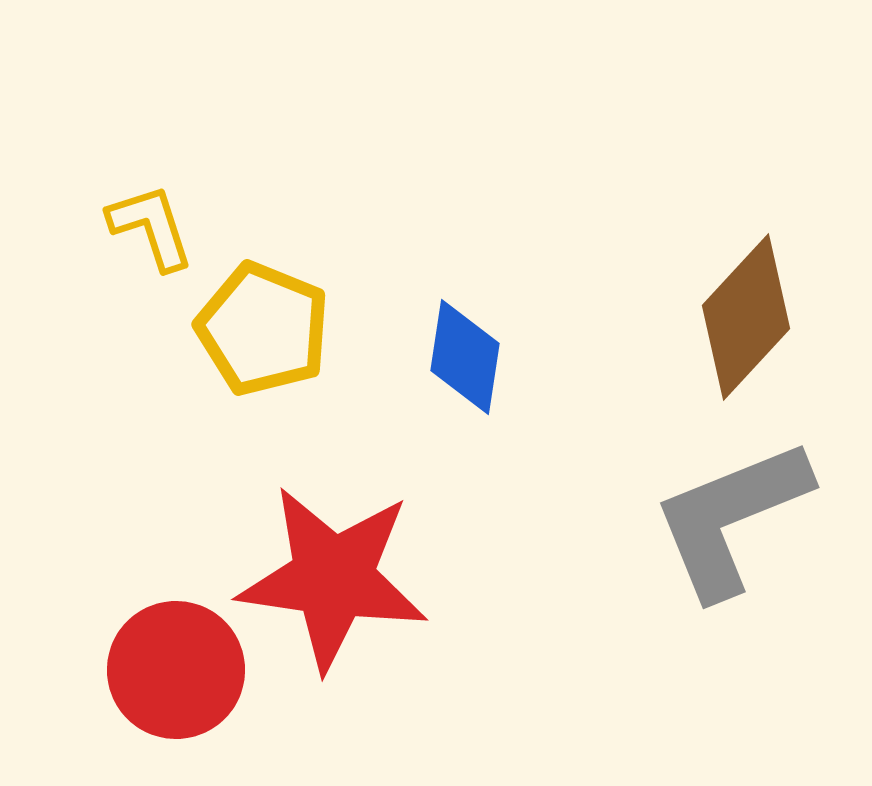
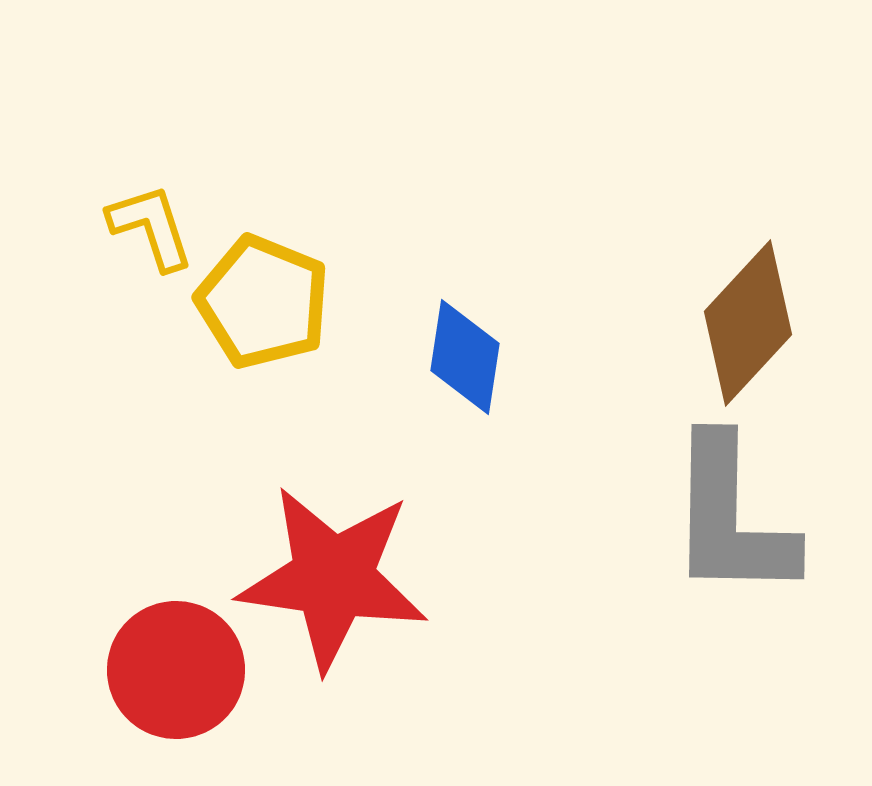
brown diamond: moved 2 px right, 6 px down
yellow pentagon: moved 27 px up
gray L-shape: rotated 67 degrees counterclockwise
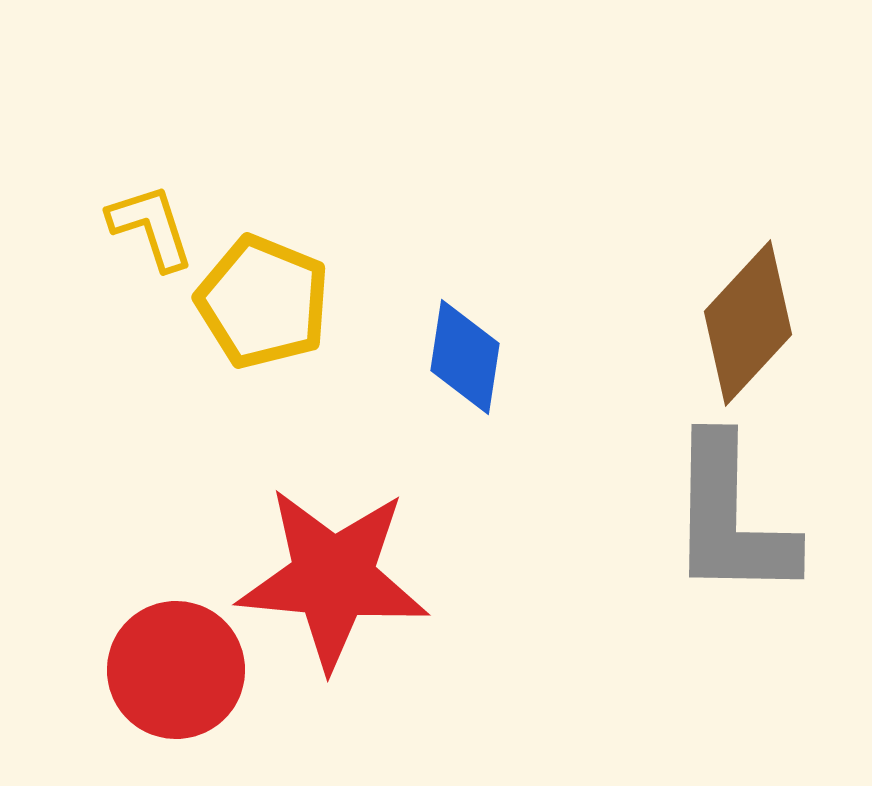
red star: rotated 3 degrees counterclockwise
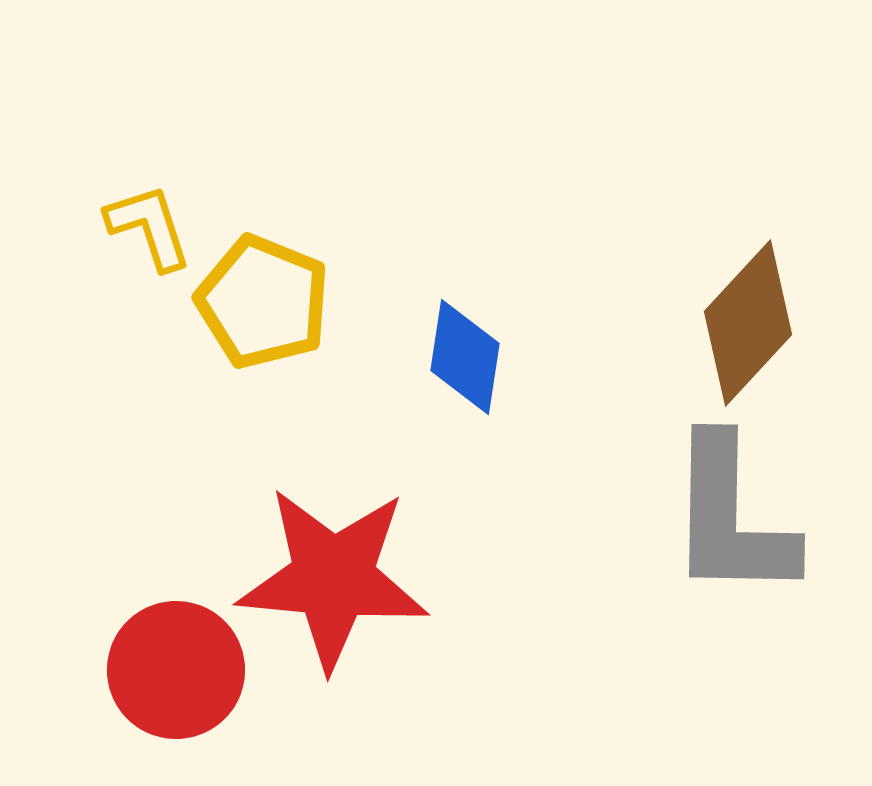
yellow L-shape: moved 2 px left
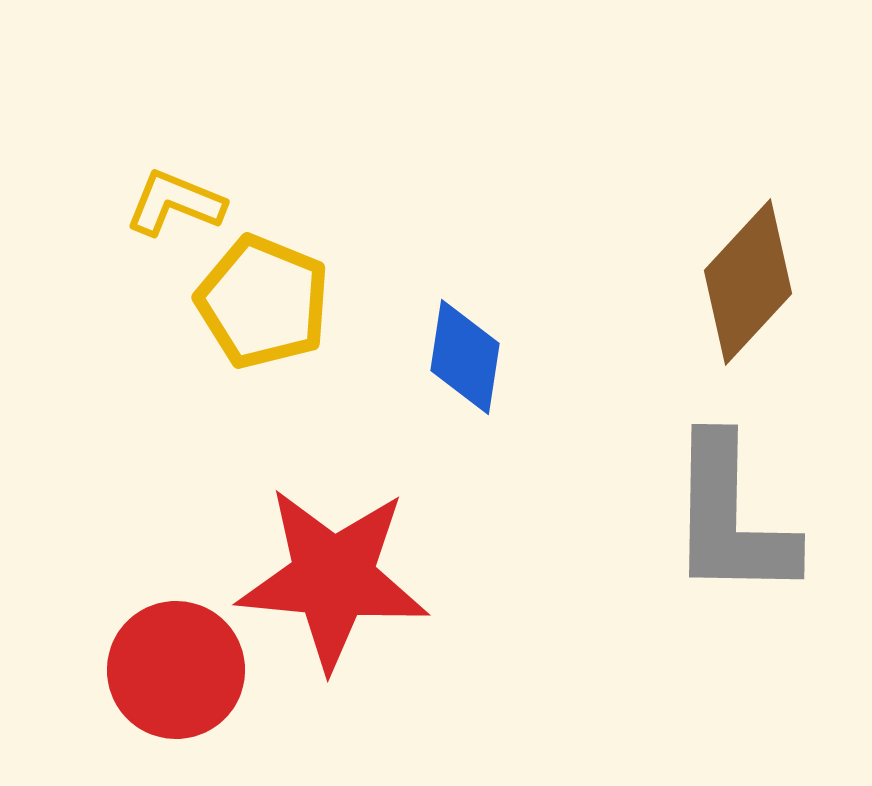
yellow L-shape: moved 26 px right, 24 px up; rotated 50 degrees counterclockwise
brown diamond: moved 41 px up
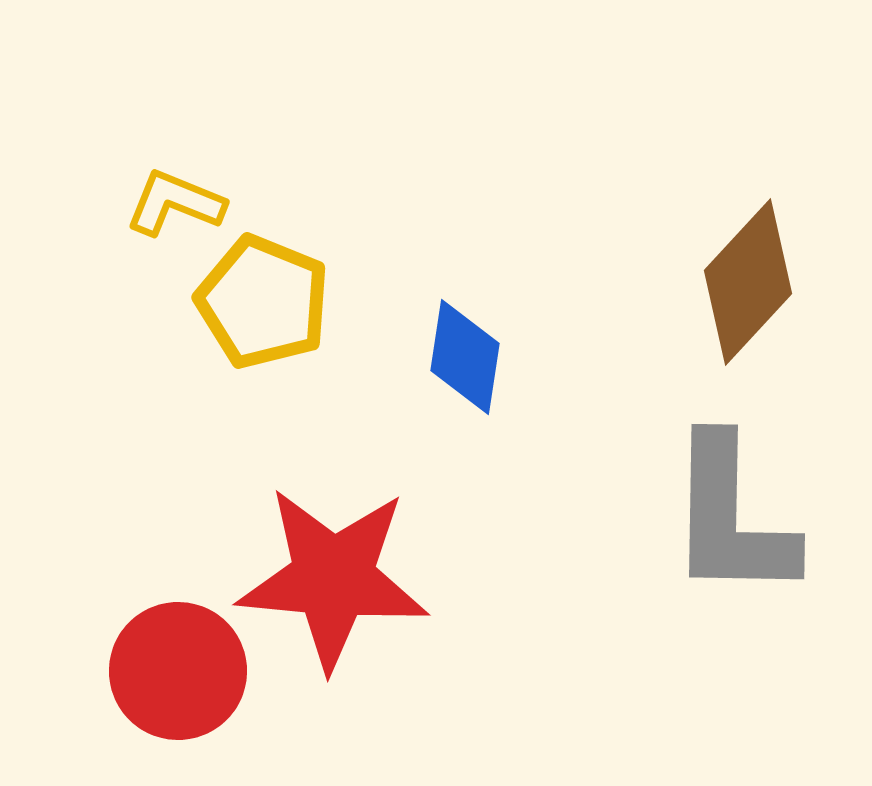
red circle: moved 2 px right, 1 px down
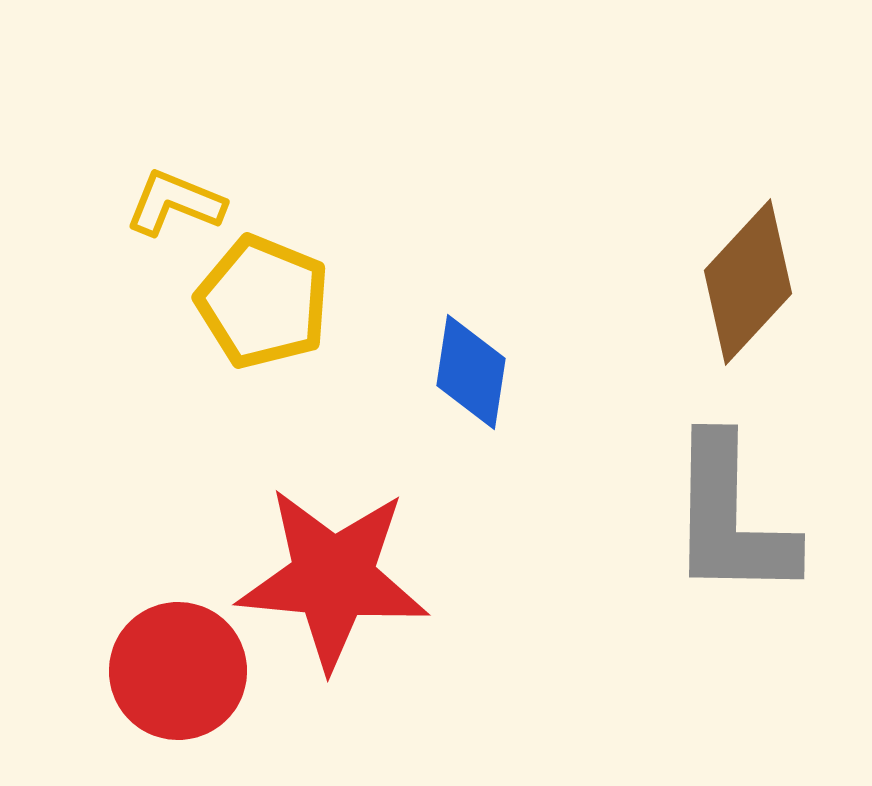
blue diamond: moved 6 px right, 15 px down
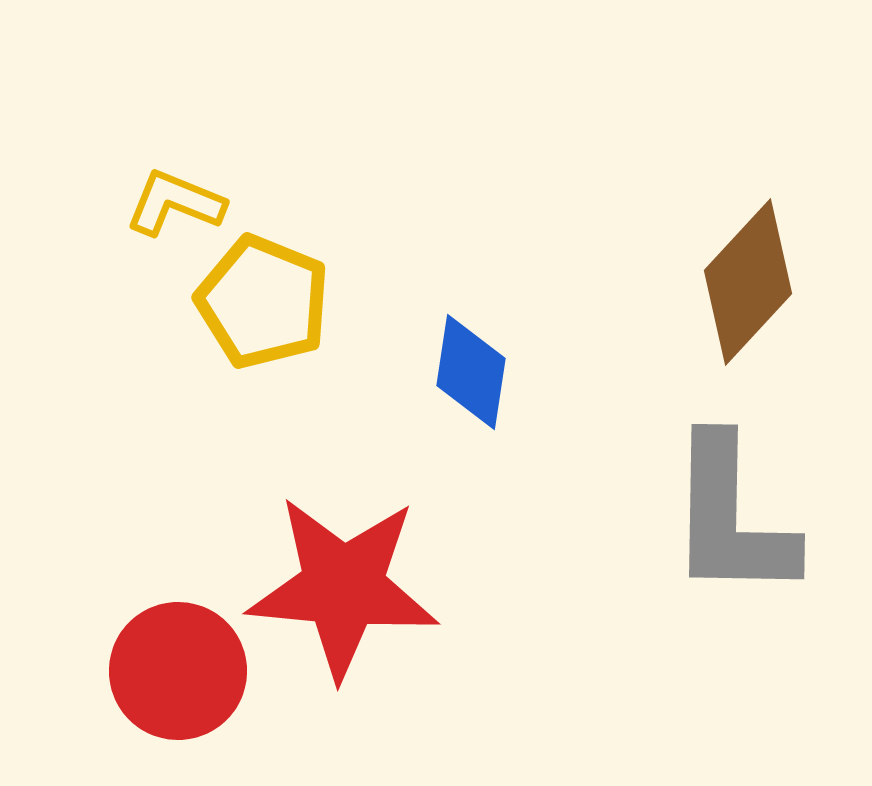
red star: moved 10 px right, 9 px down
